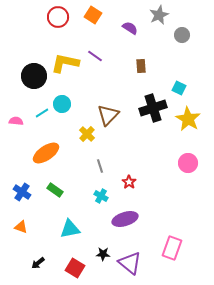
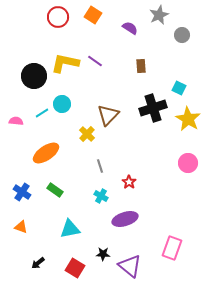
purple line: moved 5 px down
purple triangle: moved 3 px down
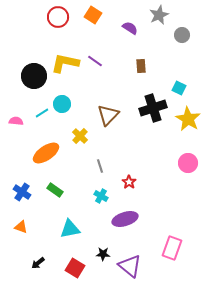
yellow cross: moved 7 px left, 2 px down
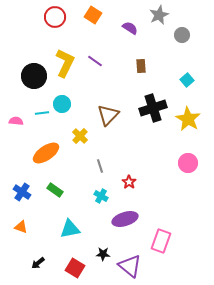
red circle: moved 3 px left
yellow L-shape: rotated 104 degrees clockwise
cyan square: moved 8 px right, 8 px up; rotated 24 degrees clockwise
cyan line: rotated 24 degrees clockwise
pink rectangle: moved 11 px left, 7 px up
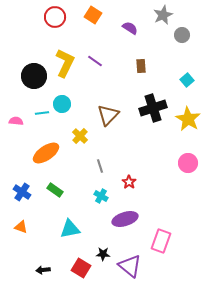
gray star: moved 4 px right
black arrow: moved 5 px right, 7 px down; rotated 32 degrees clockwise
red square: moved 6 px right
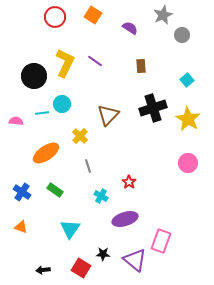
gray line: moved 12 px left
cyan triangle: rotated 45 degrees counterclockwise
purple triangle: moved 5 px right, 6 px up
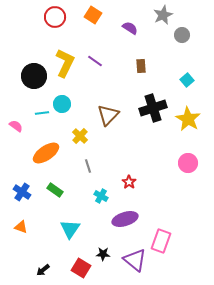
pink semicircle: moved 5 px down; rotated 32 degrees clockwise
black arrow: rotated 32 degrees counterclockwise
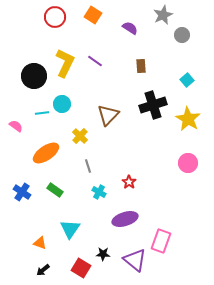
black cross: moved 3 px up
cyan cross: moved 2 px left, 4 px up
orange triangle: moved 19 px right, 16 px down
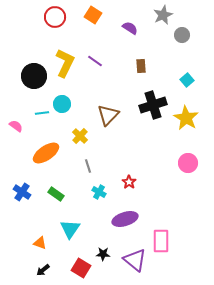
yellow star: moved 2 px left, 1 px up
green rectangle: moved 1 px right, 4 px down
pink rectangle: rotated 20 degrees counterclockwise
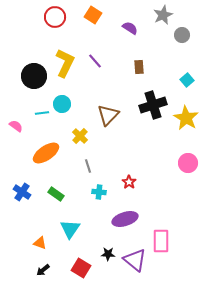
purple line: rotated 14 degrees clockwise
brown rectangle: moved 2 px left, 1 px down
cyan cross: rotated 24 degrees counterclockwise
black star: moved 5 px right
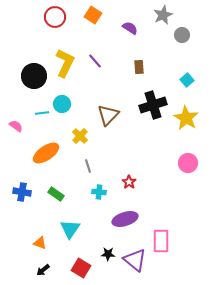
blue cross: rotated 24 degrees counterclockwise
